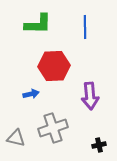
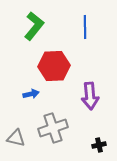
green L-shape: moved 4 px left, 2 px down; rotated 52 degrees counterclockwise
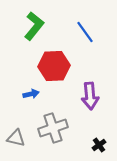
blue line: moved 5 px down; rotated 35 degrees counterclockwise
black cross: rotated 24 degrees counterclockwise
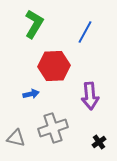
green L-shape: moved 2 px up; rotated 8 degrees counterclockwise
blue line: rotated 65 degrees clockwise
black cross: moved 3 px up
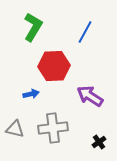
green L-shape: moved 1 px left, 3 px down
purple arrow: rotated 128 degrees clockwise
gray cross: rotated 12 degrees clockwise
gray triangle: moved 1 px left, 9 px up
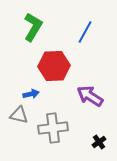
gray triangle: moved 4 px right, 14 px up
